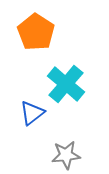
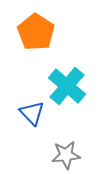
cyan cross: moved 1 px right, 2 px down
blue triangle: rotated 36 degrees counterclockwise
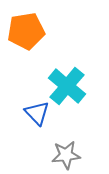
orange pentagon: moved 10 px left, 1 px up; rotated 30 degrees clockwise
blue triangle: moved 5 px right
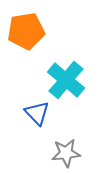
cyan cross: moved 1 px left, 6 px up
gray star: moved 2 px up
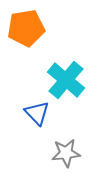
orange pentagon: moved 3 px up
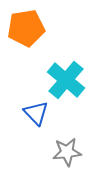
blue triangle: moved 1 px left
gray star: moved 1 px right, 1 px up
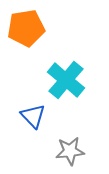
blue triangle: moved 3 px left, 3 px down
gray star: moved 3 px right, 1 px up
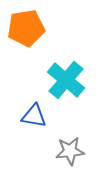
blue triangle: moved 1 px right; rotated 36 degrees counterclockwise
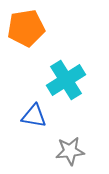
cyan cross: rotated 18 degrees clockwise
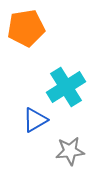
cyan cross: moved 7 px down
blue triangle: moved 1 px right, 4 px down; rotated 40 degrees counterclockwise
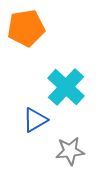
cyan cross: rotated 15 degrees counterclockwise
